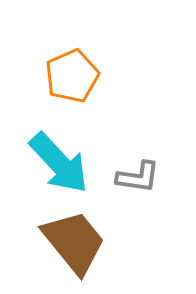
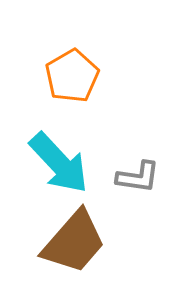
orange pentagon: rotated 6 degrees counterclockwise
brown trapezoid: rotated 80 degrees clockwise
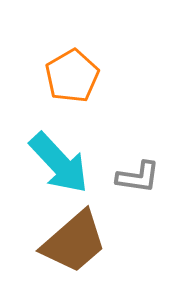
brown trapezoid: rotated 8 degrees clockwise
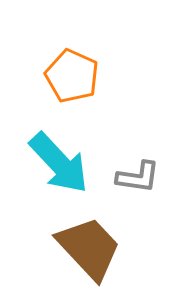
orange pentagon: rotated 18 degrees counterclockwise
brown trapezoid: moved 15 px right, 6 px down; rotated 92 degrees counterclockwise
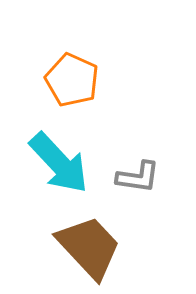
orange pentagon: moved 4 px down
brown trapezoid: moved 1 px up
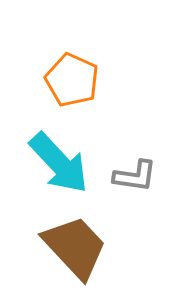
gray L-shape: moved 3 px left, 1 px up
brown trapezoid: moved 14 px left
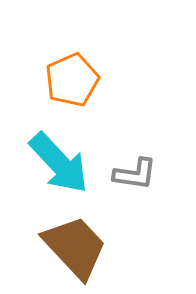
orange pentagon: rotated 24 degrees clockwise
gray L-shape: moved 2 px up
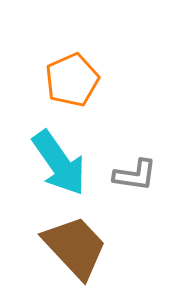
cyan arrow: rotated 8 degrees clockwise
gray L-shape: moved 1 px down
